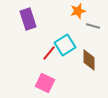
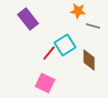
orange star: rotated 21 degrees clockwise
purple rectangle: rotated 20 degrees counterclockwise
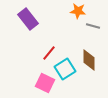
cyan square: moved 24 px down
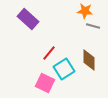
orange star: moved 7 px right
purple rectangle: rotated 10 degrees counterclockwise
cyan square: moved 1 px left
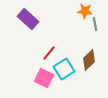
gray line: moved 2 px right, 2 px up; rotated 64 degrees clockwise
brown diamond: rotated 45 degrees clockwise
pink square: moved 1 px left, 5 px up
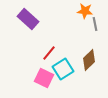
cyan square: moved 1 px left
